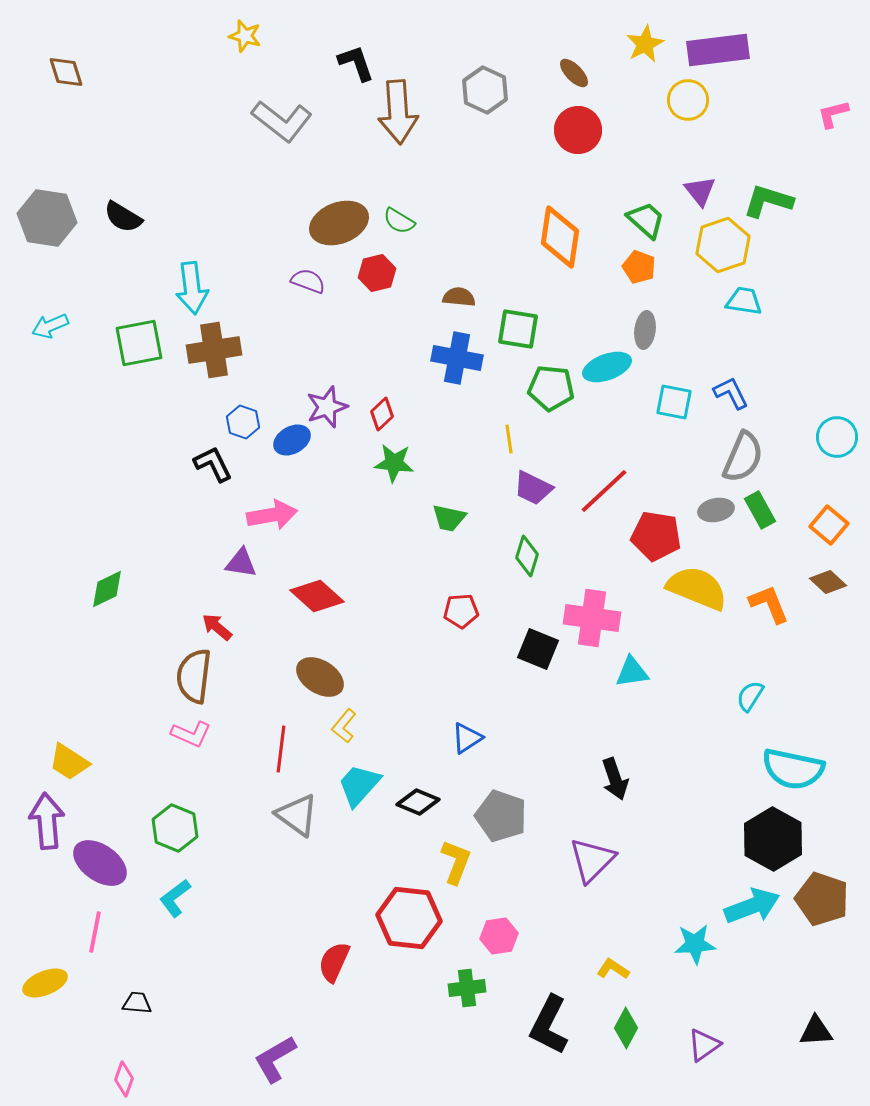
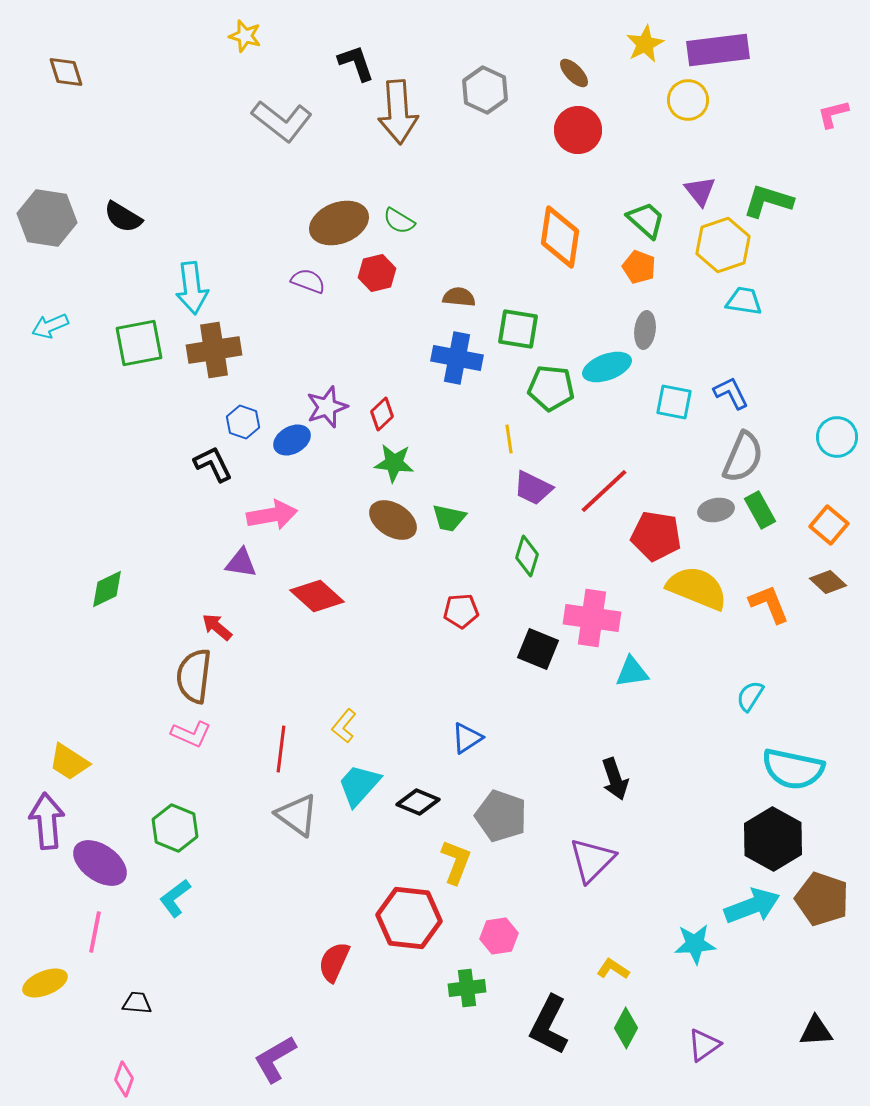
brown ellipse at (320, 677): moved 73 px right, 157 px up
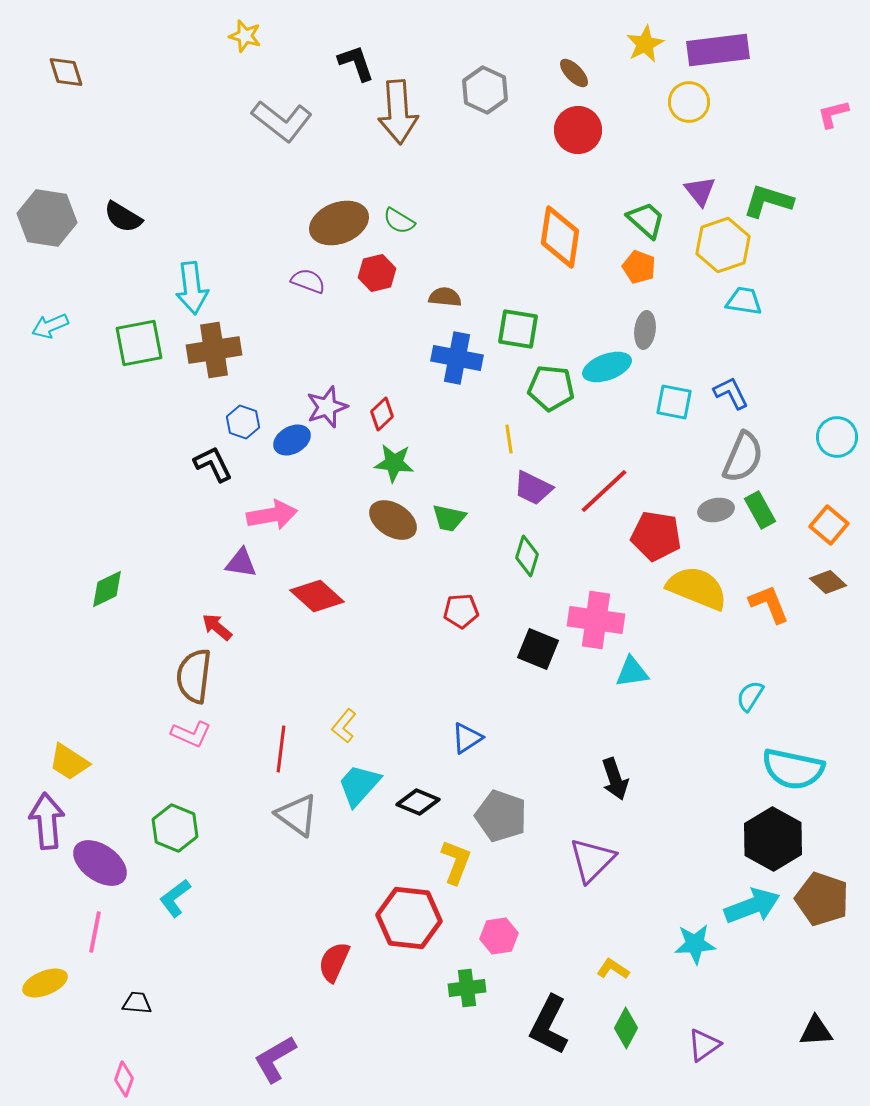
yellow circle at (688, 100): moved 1 px right, 2 px down
brown semicircle at (459, 297): moved 14 px left
pink cross at (592, 618): moved 4 px right, 2 px down
